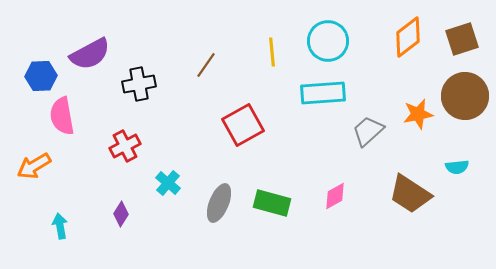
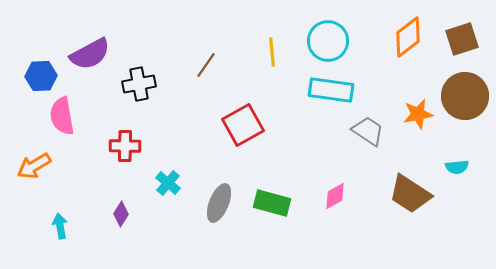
cyan rectangle: moved 8 px right, 3 px up; rotated 12 degrees clockwise
gray trapezoid: rotated 76 degrees clockwise
red cross: rotated 28 degrees clockwise
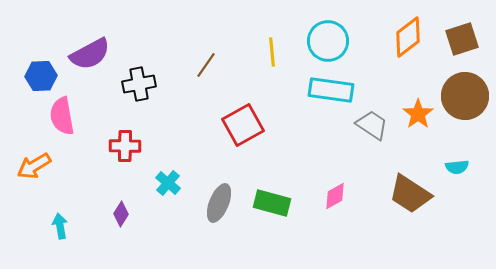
orange star: rotated 24 degrees counterclockwise
gray trapezoid: moved 4 px right, 6 px up
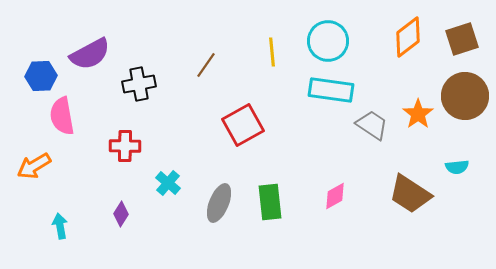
green rectangle: moved 2 px left, 1 px up; rotated 69 degrees clockwise
